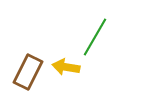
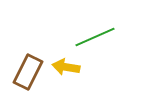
green line: rotated 36 degrees clockwise
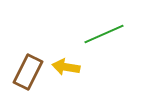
green line: moved 9 px right, 3 px up
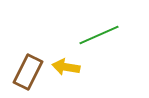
green line: moved 5 px left, 1 px down
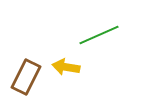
brown rectangle: moved 2 px left, 5 px down
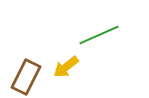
yellow arrow: rotated 48 degrees counterclockwise
